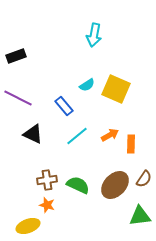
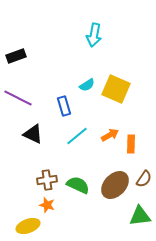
blue rectangle: rotated 24 degrees clockwise
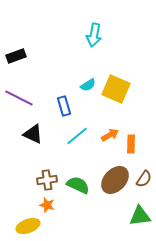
cyan semicircle: moved 1 px right
purple line: moved 1 px right
brown ellipse: moved 5 px up
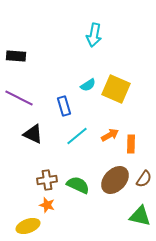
black rectangle: rotated 24 degrees clockwise
green triangle: rotated 20 degrees clockwise
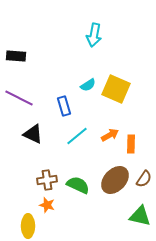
yellow ellipse: rotated 70 degrees counterclockwise
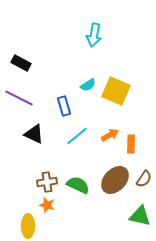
black rectangle: moved 5 px right, 7 px down; rotated 24 degrees clockwise
yellow square: moved 2 px down
black triangle: moved 1 px right
brown cross: moved 2 px down
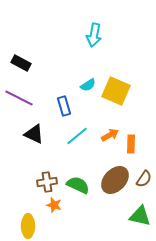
orange star: moved 7 px right
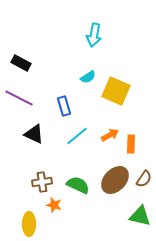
cyan semicircle: moved 8 px up
brown cross: moved 5 px left
yellow ellipse: moved 1 px right, 2 px up
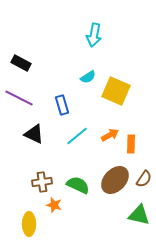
blue rectangle: moved 2 px left, 1 px up
green triangle: moved 1 px left, 1 px up
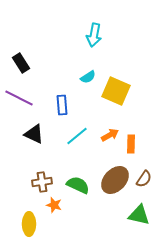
black rectangle: rotated 30 degrees clockwise
blue rectangle: rotated 12 degrees clockwise
